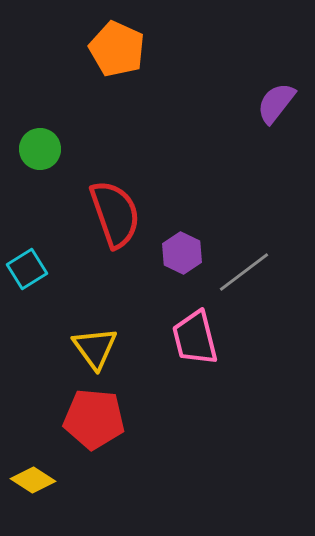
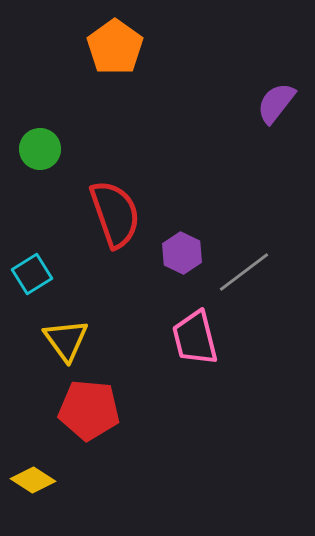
orange pentagon: moved 2 px left, 2 px up; rotated 12 degrees clockwise
cyan square: moved 5 px right, 5 px down
yellow triangle: moved 29 px left, 8 px up
red pentagon: moved 5 px left, 9 px up
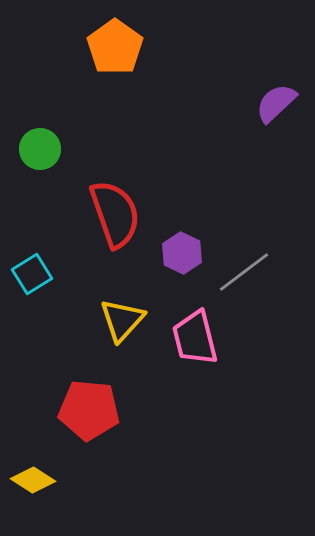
purple semicircle: rotated 9 degrees clockwise
yellow triangle: moved 56 px right, 20 px up; rotated 18 degrees clockwise
